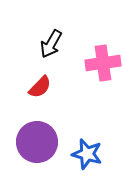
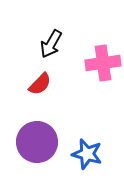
red semicircle: moved 3 px up
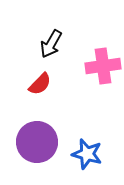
pink cross: moved 3 px down
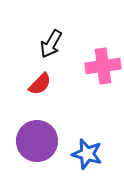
purple circle: moved 1 px up
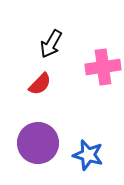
pink cross: moved 1 px down
purple circle: moved 1 px right, 2 px down
blue star: moved 1 px right, 1 px down
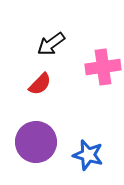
black arrow: rotated 24 degrees clockwise
purple circle: moved 2 px left, 1 px up
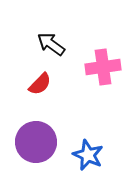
black arrow: rotated 72 degrees clockwise
blue star: rotated 8 degrees clockwise
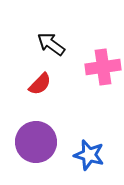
blue star: moved 1 px right; rotated 8 degrees counterclockwise
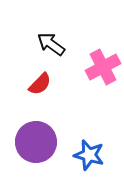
pink cross: rotated 20 degrees counterclockwise
